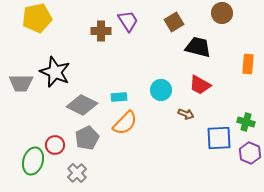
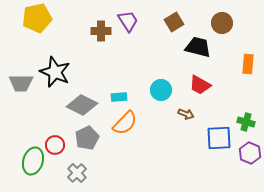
brown circle: moved 10 px down
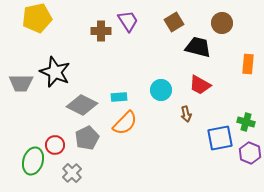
brown arrow: rotated 56 degrees clockwise
blue square: moved 1 px right; rotated 8 degrees counterclockwise
gray cross: moved 5 px left
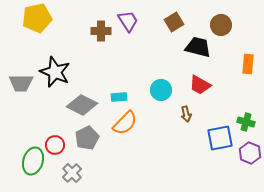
brown circle: moved 1 px left, 2 px down
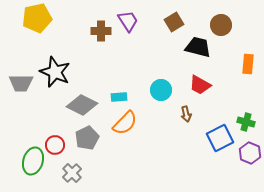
blue square: rotated 16 degrees counterclockwise
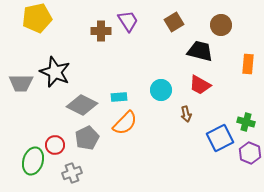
black trapezoid: moved 2 px right, 4 px down
gray cross: rotated 24 degrees clockwise
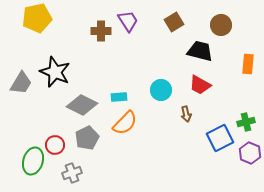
gray trapezoid: rotated 60 degrees counterclockwise
green cross: rotated 30 degrees counterclockwise
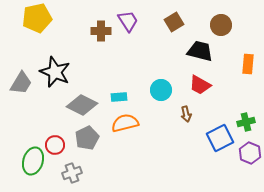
orange semicircle: rotated 148 degrees counterclockwise
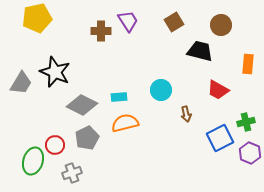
red trapezoid: moved 18 px right, 5 px down
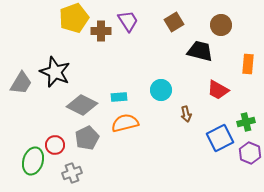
yellow pentagon: moved 37 px right; rotated 8 degrees counterclockwise
